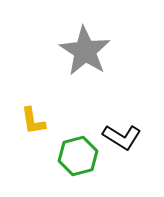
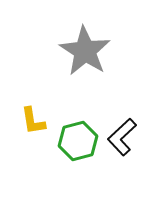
black L-shape: rotated 105 degrees clockwise
green hexagon: moved 15 px up
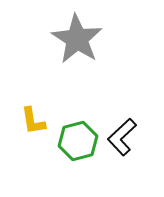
gray star: moved 8 px left, 12 px up
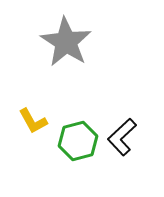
gray star: moved 11 px left, 3 px down
yellow L-shape: rotated 20 degrees counterclockwise
